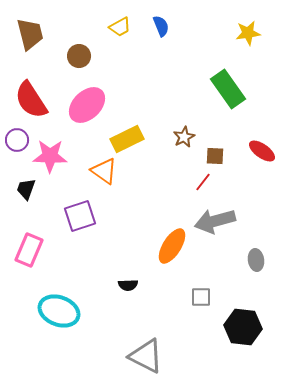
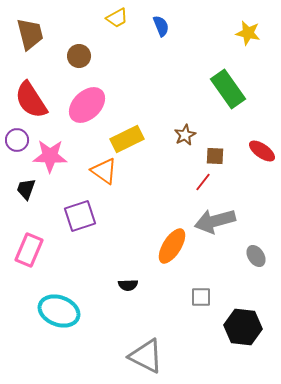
yellow trapezoid: moved 3 px left, 9 px up
yellow star: rotated 20 degrees clockwise
brown star: moved 1 px right, 2 px up
gray ellipse: moved 4 px up; rotated 25 degrees counterclockwise
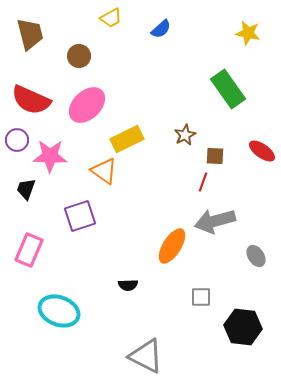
yellow trapezoid: moved 6 px left
blue semicircle: moved 3 px down; rotated 70 degrees clockwise
red semicircle: rotated 33 degrees counterclockwise
red line: rotated 18 degrees counterclockwise
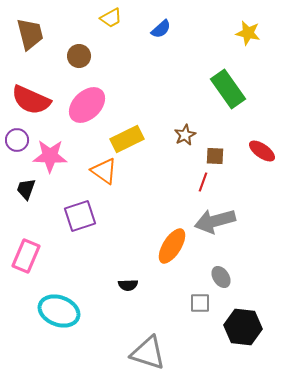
pink rectangle: moved 3 px left, 6 px down
gray ellipse: moved 35 px left, 21 px down
gray square: moved 1 px left, 6 px down
gray triangle: moved 2 px right, 3 px up; rotated 9 degrees counterclockwise
